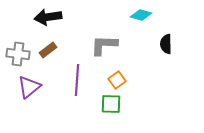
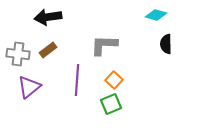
cyan diamond: moved 15 px right
orange square: moved 3 px left; rotated 12 degrees counterclockwise
green square: rotated 25 degrees counterclockwise
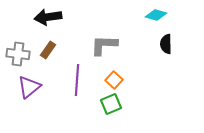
brown rectangle: rotated 18 degrees counterclockwise
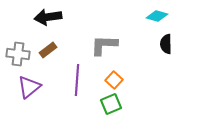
cyan diamond: moved 1 px right, 1 px down
brown rectangle: rotated 18 degrees clockwise
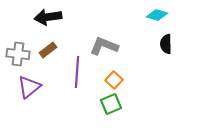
cyan diamond: moved 1 px up
gray L-shape: moved 1 px down; rotated 20 degrees clockwise
purple line: moved 8 px up
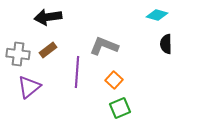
green square: moved 9 px right, 4 px down
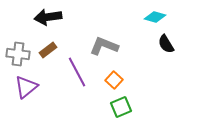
cyan diamond: moved 2 px left, 2 px down
black semicircle: rotated 30 degrees counterclockwise
purple line: rotated 32 degrees counterclockwise
purple triangle: moved 3 px left
green square: moved 1 px right, 1 px up
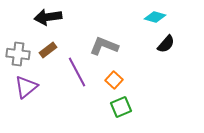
black semicircle: rotated 108 degrees counterclockwise
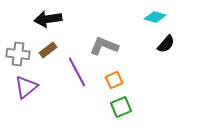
black arrow: moved 2 px down
orange square: rotated 24 degrees clockwise
